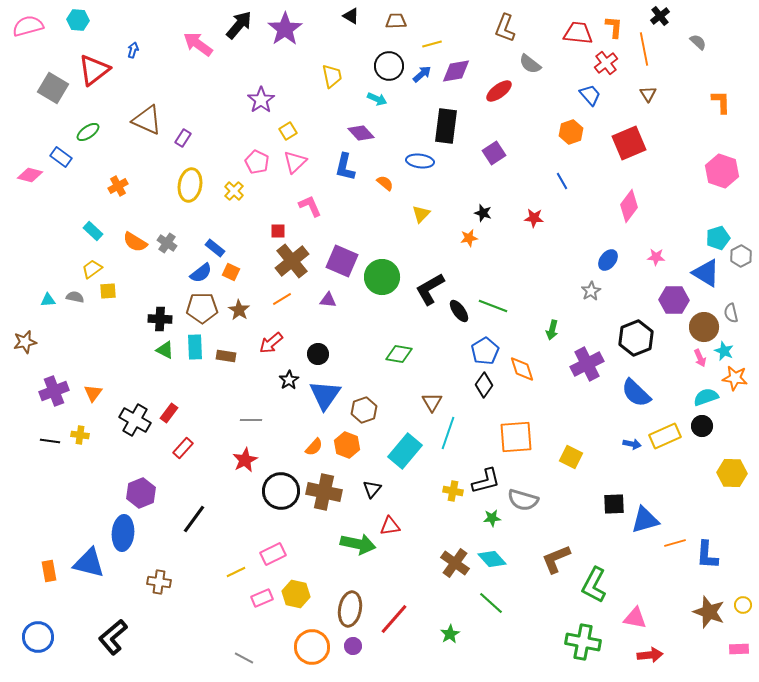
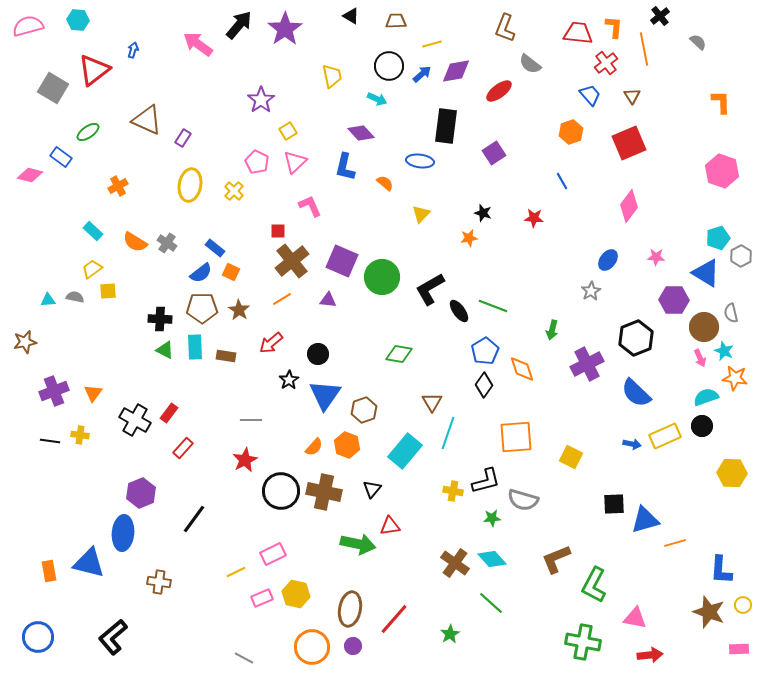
brown triangle at (648, 94): moved 16 px left, 2 px down
blue L-shape at (707, 555): moved 14 px right, 15 px down
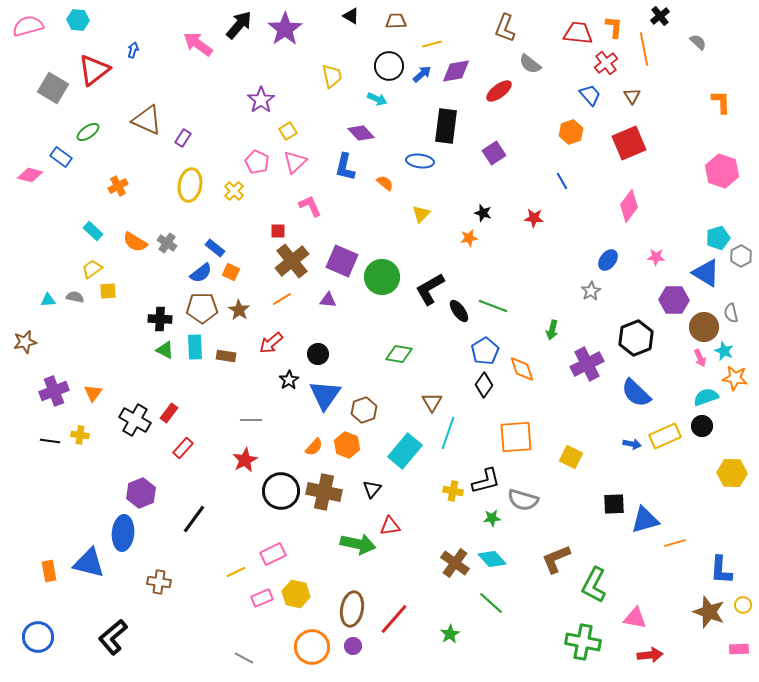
brown ellipse at (350, 609): moved 2 px right
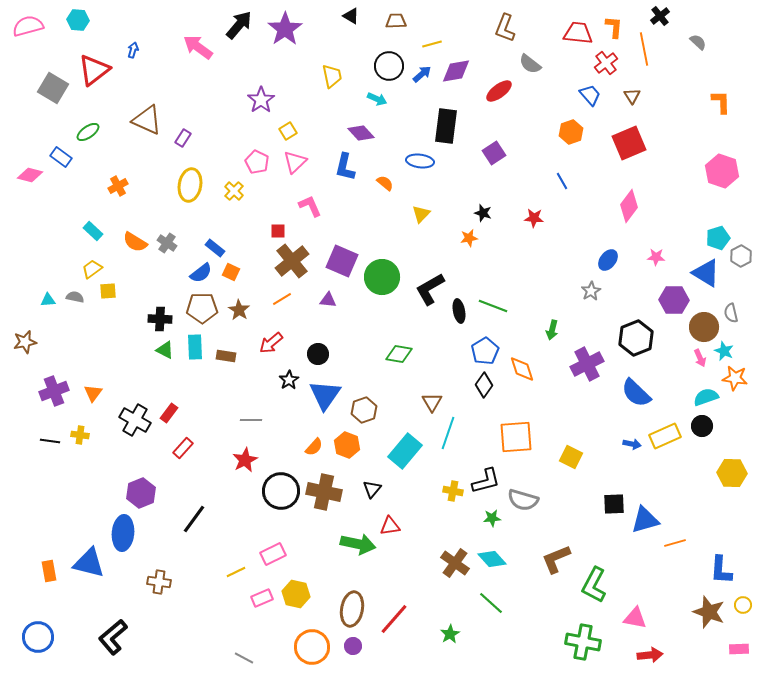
pink arrow at (198, 44): moved 3 px down
black ellipse at (459, 311): rotated 25 degrees clockwise
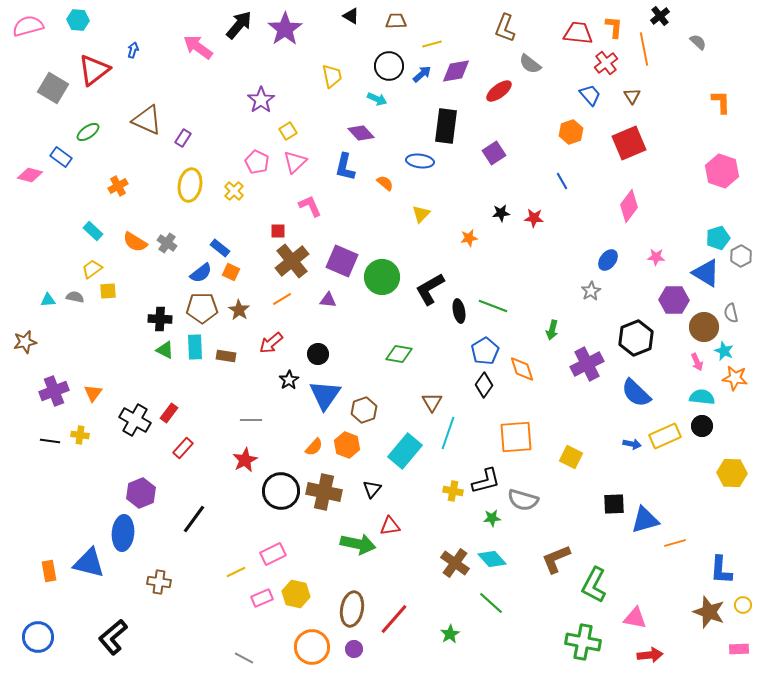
black star at (483, 213): moved 18 px right; rotated 24 degrees counterclockwise
blue rectangle at (215, 248): moved 5 px right
pink arrow at (700, 358): moved 3 px left, 4 px down
cyan semicircle at (706, 397): moved 4 px left; rotated 25 degrees clockwise
purple circle at (353, 646): moved 1 px right, 3 px down
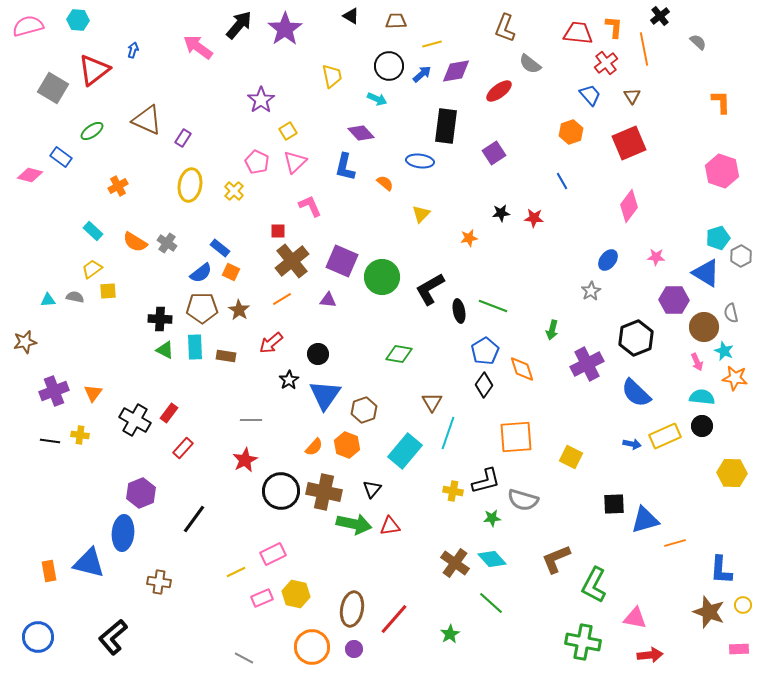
green ellipse at (88, 132): moved 4 px right, 1 px up
green arrow at (358, 544): moved 4 px left, 20 px up
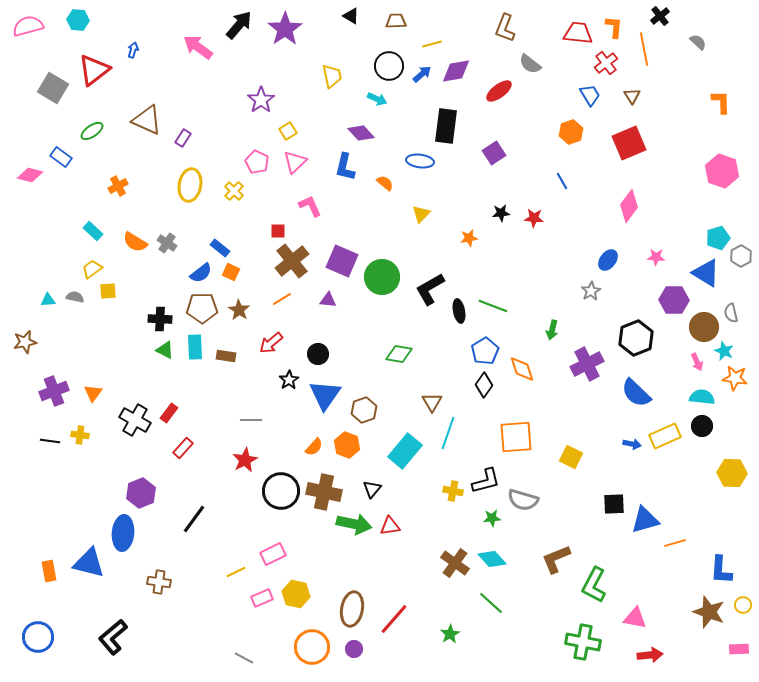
blue trapezoid at (590, 95): rotated 10 degrees clockwise
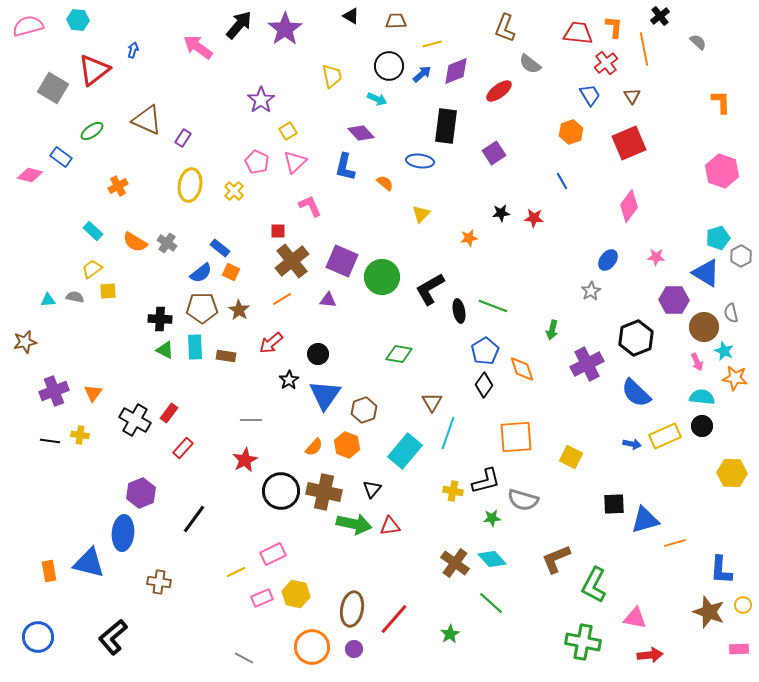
purple diamond at (456, 71): rotated 12 degrees counterclockwise
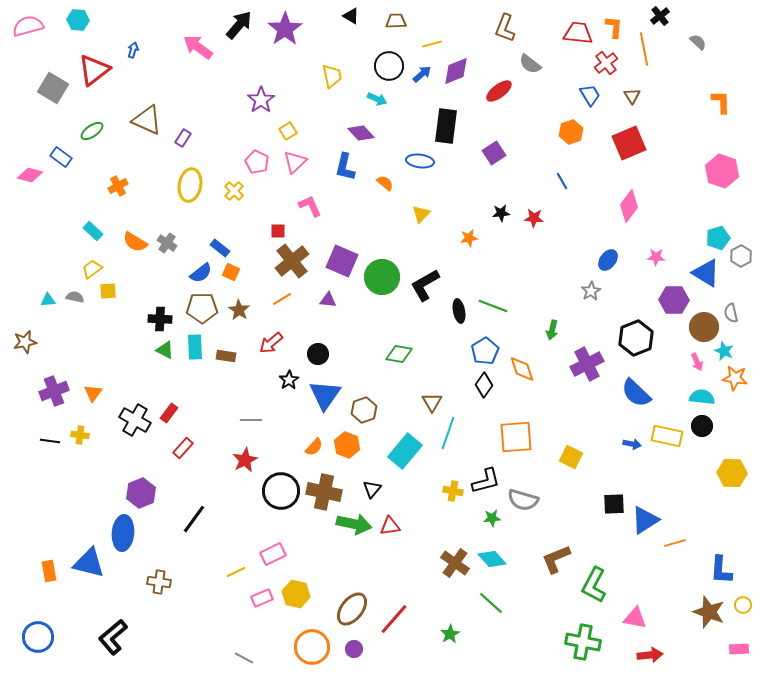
black L-shape at (430, 289): moved 5 px left, 4 px up
yellow rectangle at (665, 436): moved 2 px right; rotated 36 degrees clockwise
blue triangle at (645, 520): rotated 16 degrees counterclockwise
brown ellipse at (352, 609): rotated 28 degrees clockwise
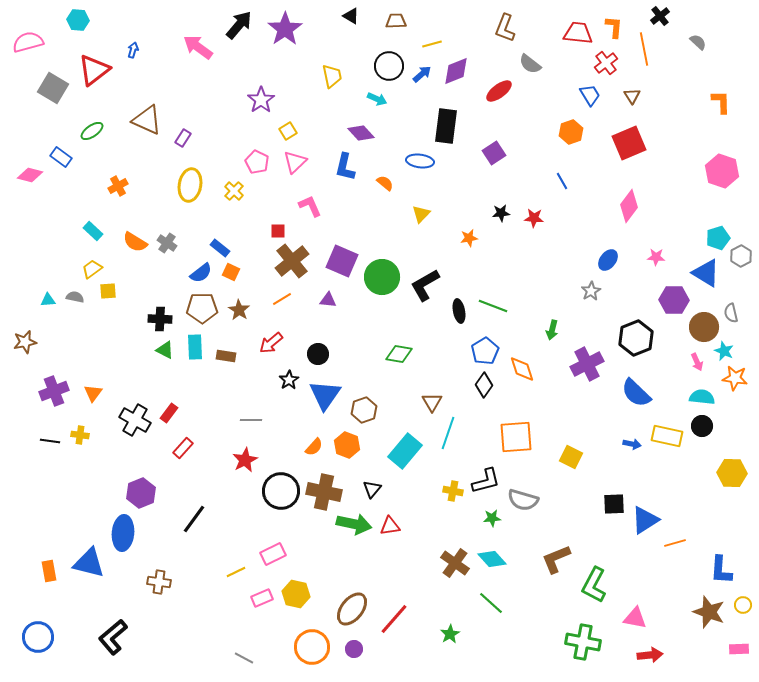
pink semicircle at (28, 26): moved 16 px down
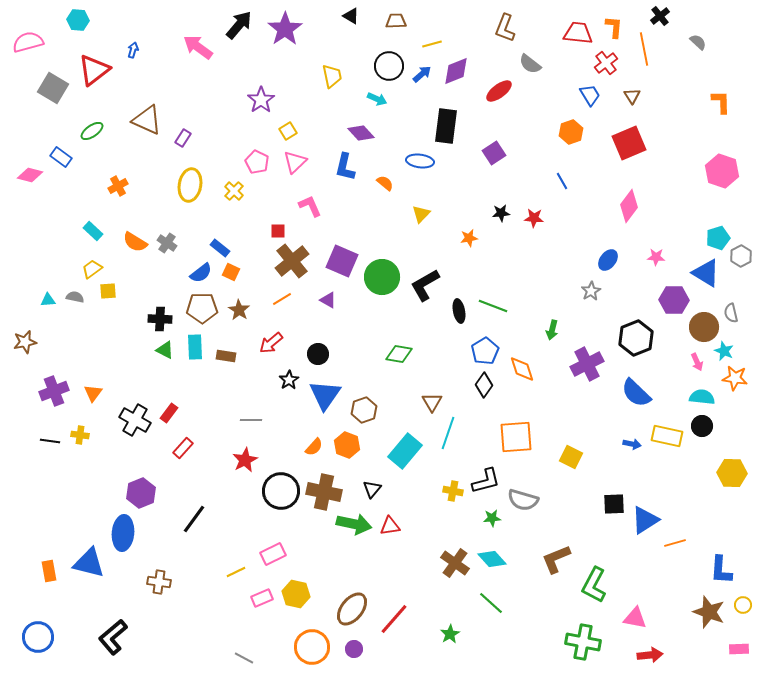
purple triangle at (328, 300): rotated 24 degrees clockwise
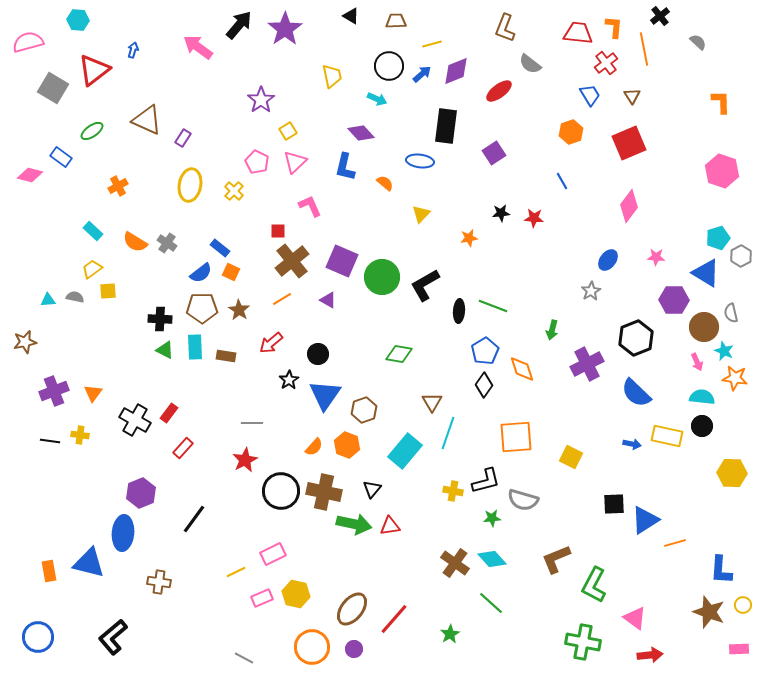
black ellipse at (459, 311): rotated 15 degrees clockwise
gray line at (251, 420): moved 1 px right, 3 px down
pink triangle at (635, 618): rotated 25 degrees clockwise
